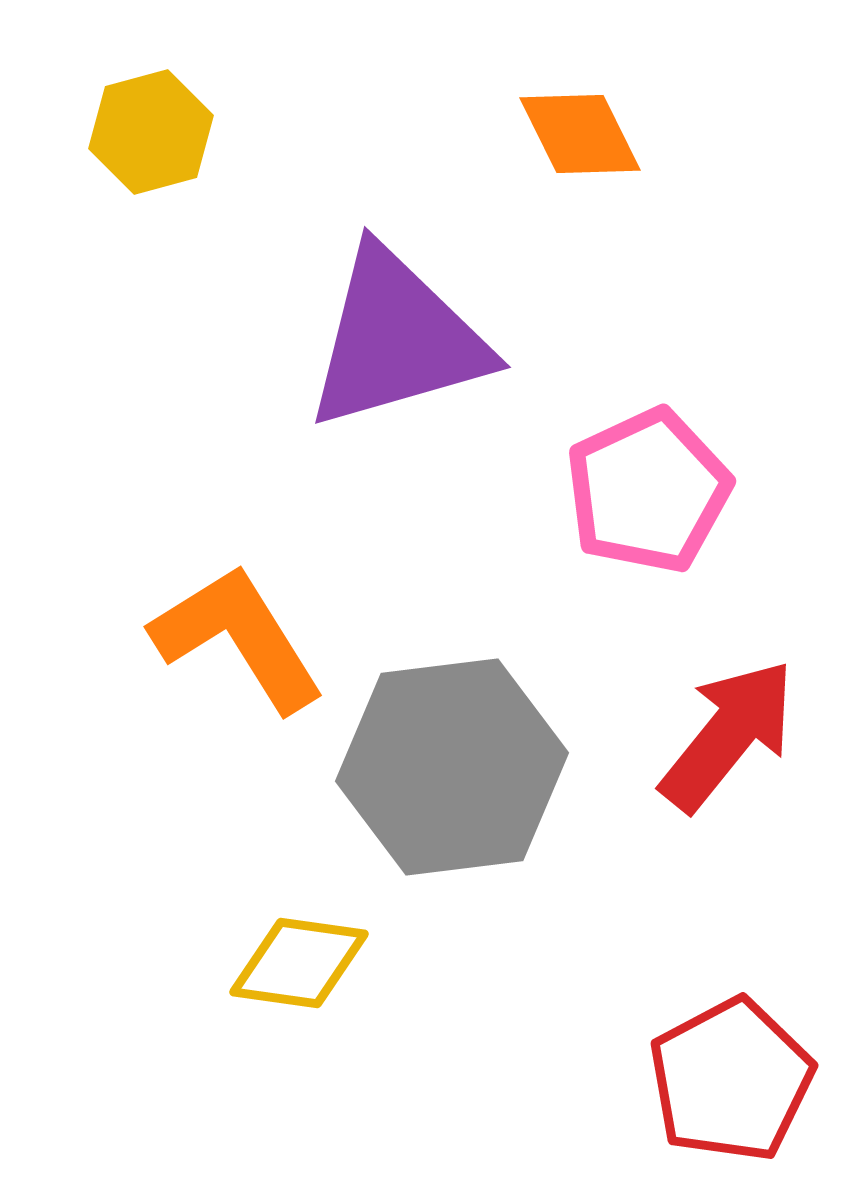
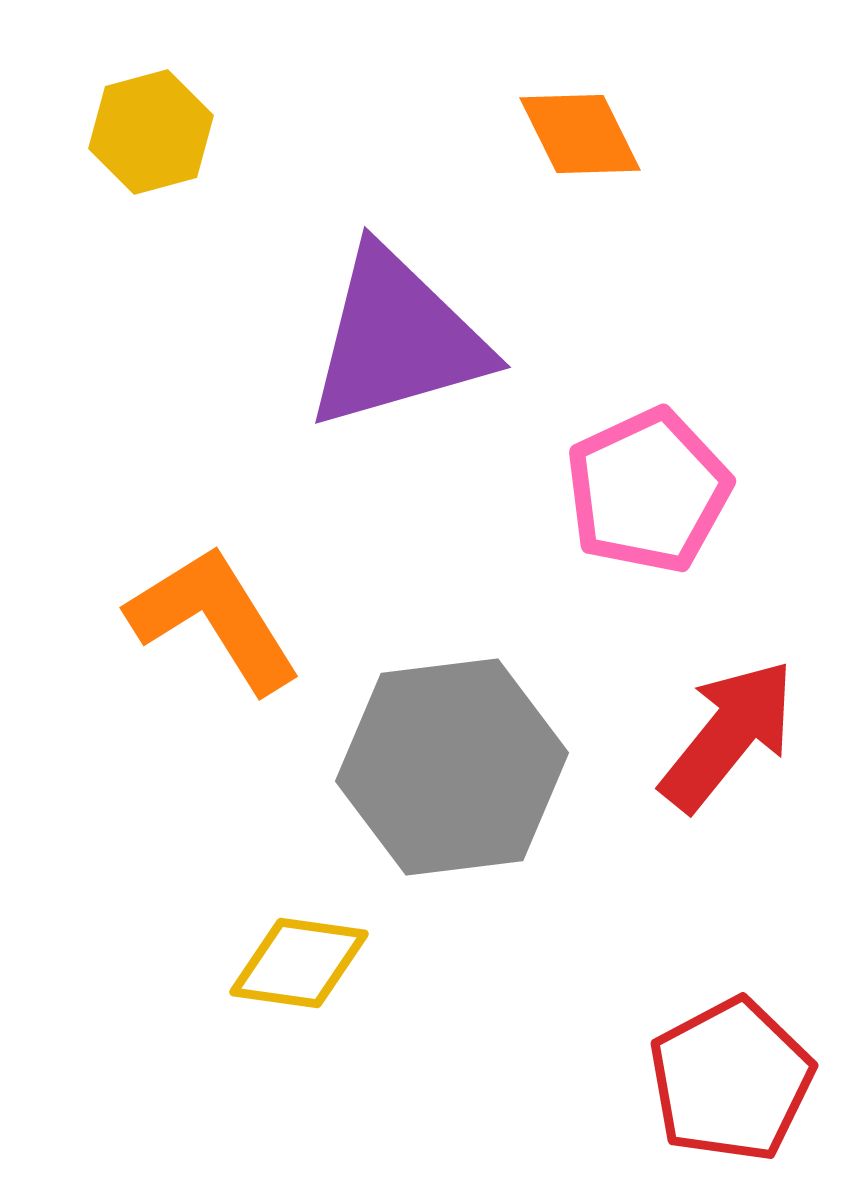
orange L-shape: moved 24 px left, 19 px up
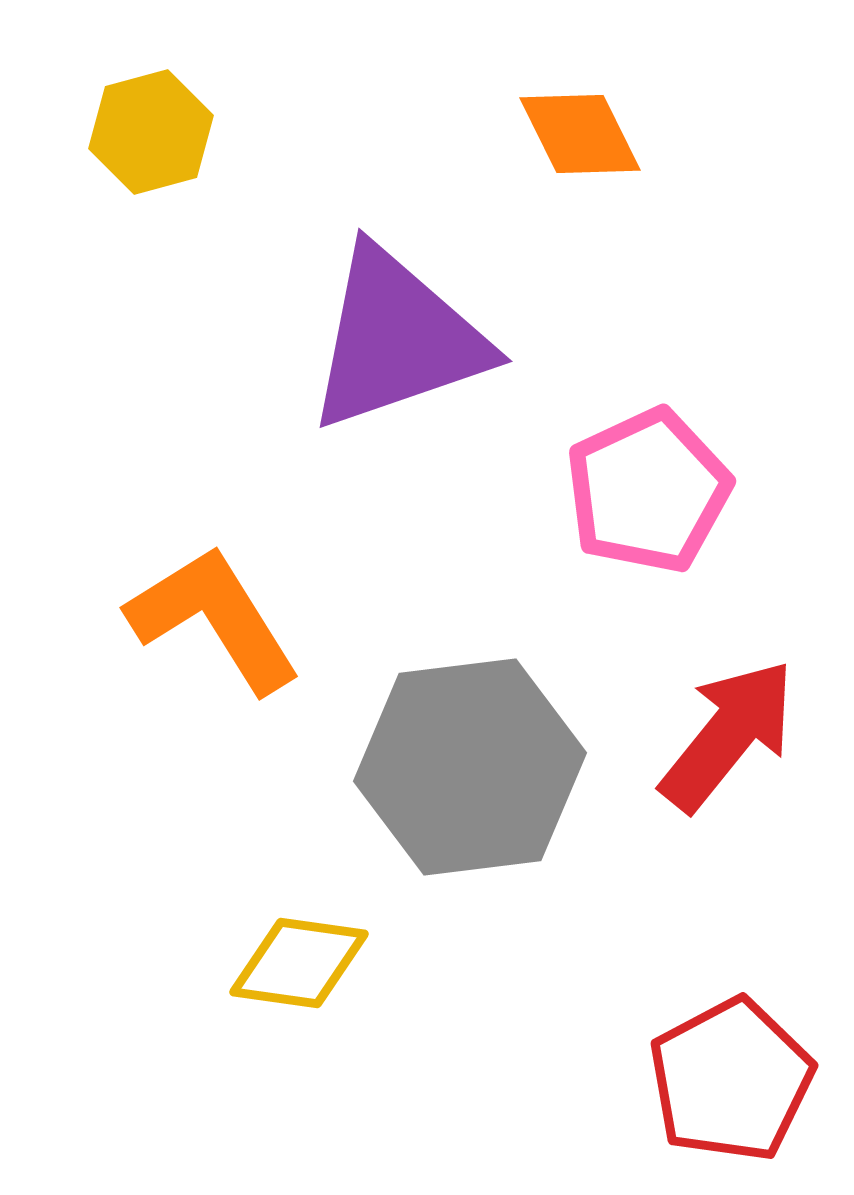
purple triangle: rotated 3 degrees counterclockwise
gray hexagon: moved 18 px right
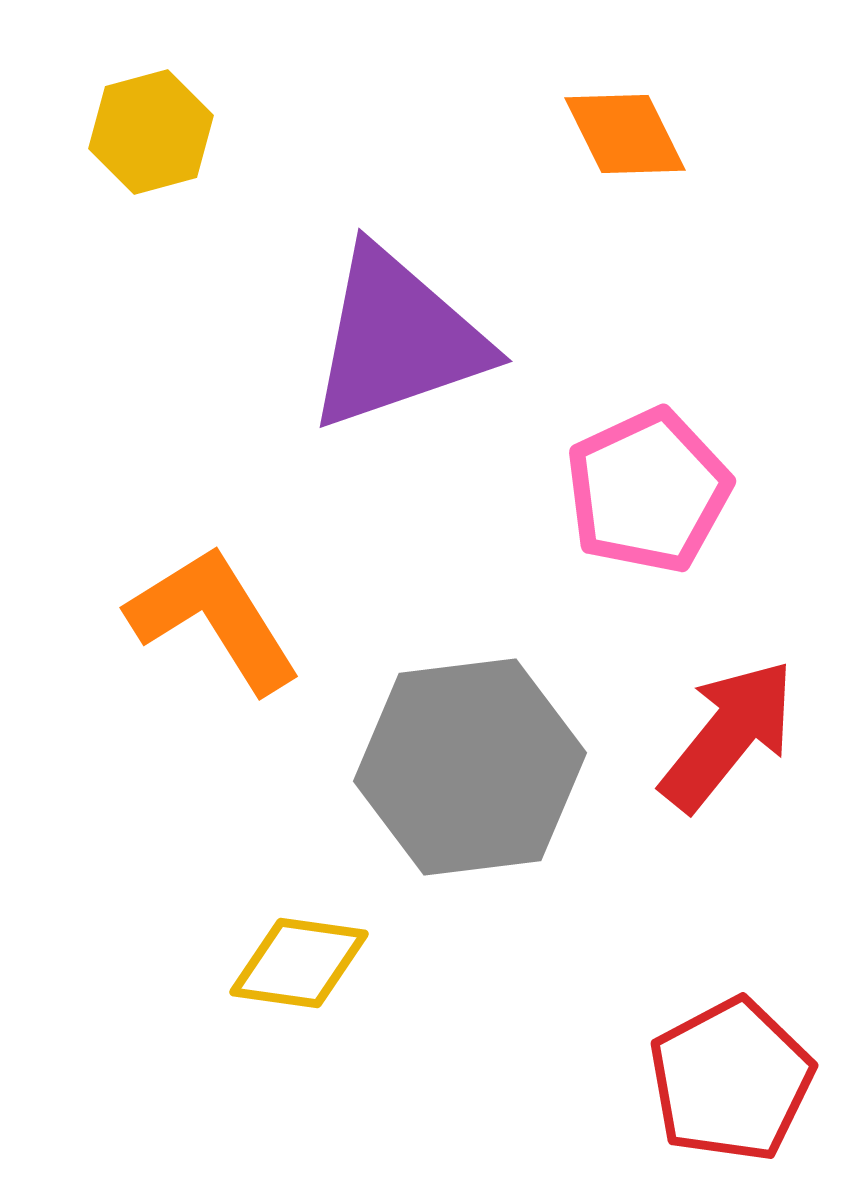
orange diamond: moved 45 px right
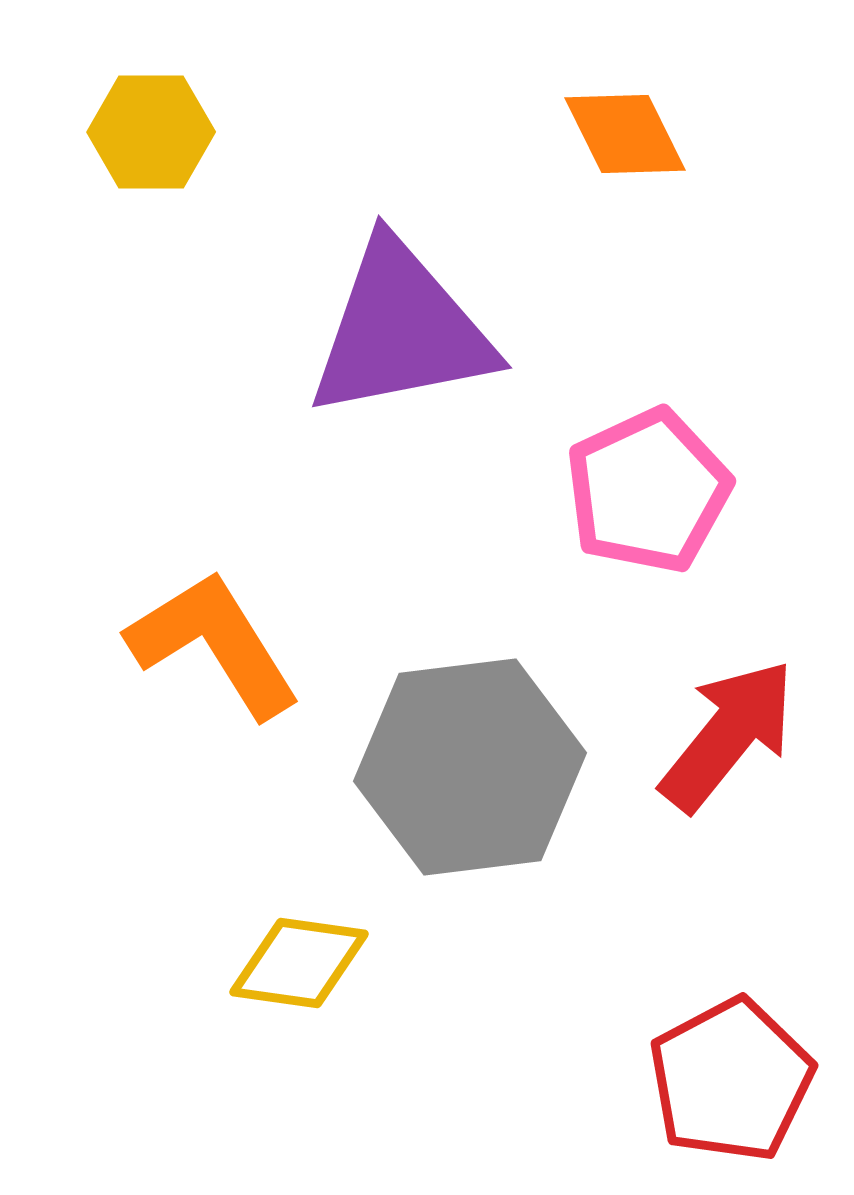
yellow hexagon: rotated 15 degrees clockwise
purple triangle: moved 4 px right, 9 px up; rotated 8 degrees clockwise
orange L-shape: moved 25 px down
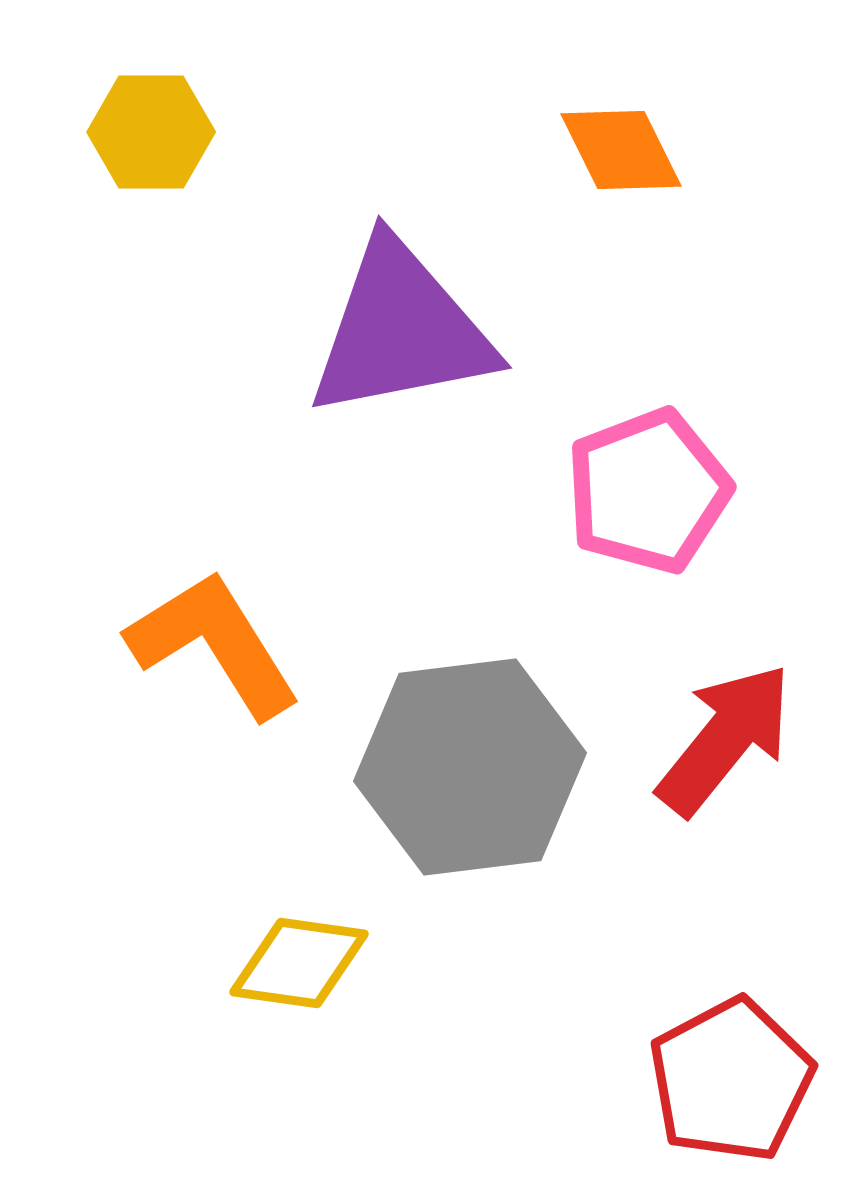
orange diamond: moved 4 px left, 16 px down
pink pentagon: rotated 4 degrees clockwise
red arrow: moved 3 px left, 4 px down
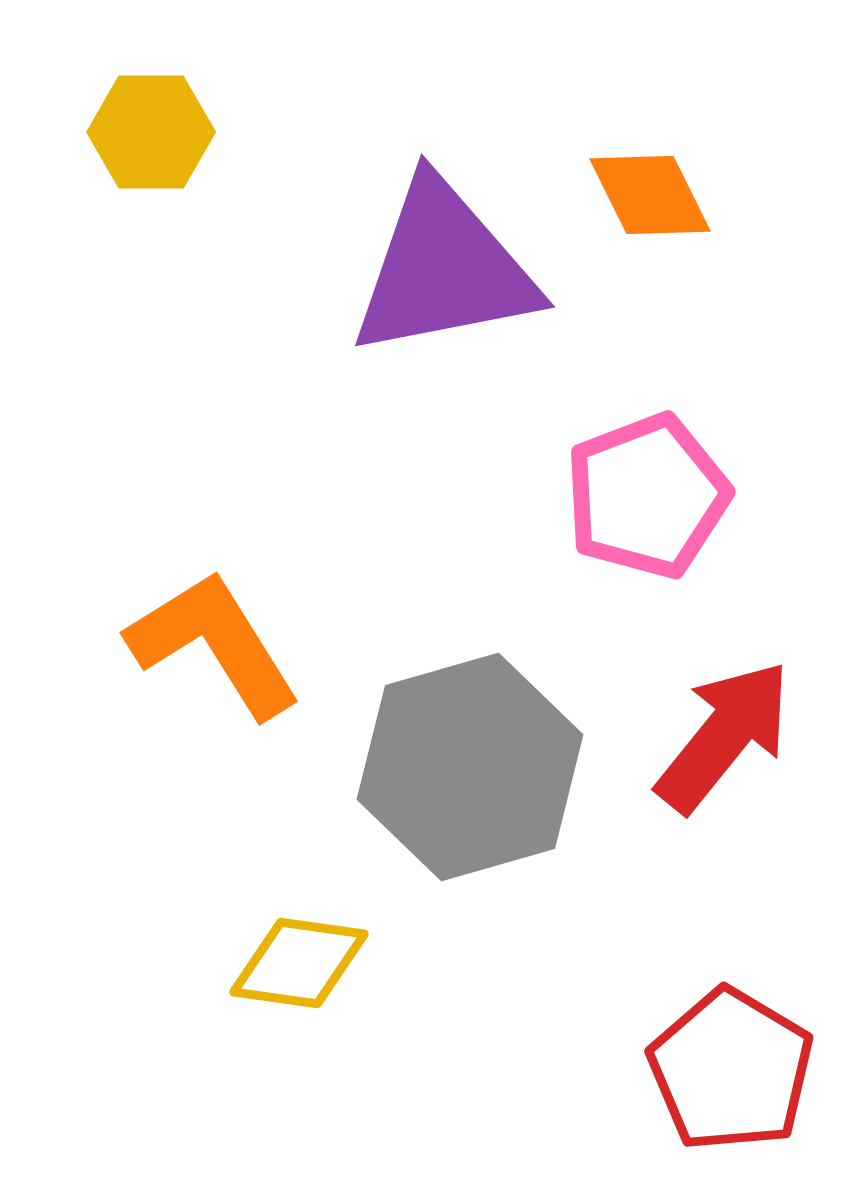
orange diamond: moved 29 px right, 45 px down
purple triangle: moved 43 px right, 61 px up
pink pentagon: moved 1 px left, 5 px down
red arrow: moved 1 px left, 3 px up
gray hexagon: rotated 9 degrees counterclockwise
red pentagon: moved 10 px up; rotated 13 degrees counterclockwise
